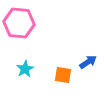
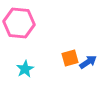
orange square: moved 7 px right, 17 px up; rotated 24 degrees counterclockwise
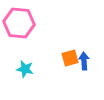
blue arrow: moved 4 px left, 1 px up; rotated 60 degrees counterclockwise
cyan star: rotated 30 degrees counterclockwise
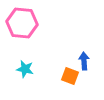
pink hexagon: moved 3 px right
orange square: moved 18 px down; rotated 36 degrees clockwise
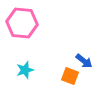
blue arrow: rotated 132 degrees clockwise
cyan star: moved 1 px down; rotated 30 degrees counterclockwise
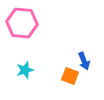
blue arrow: rotated 30 degrees clockwise
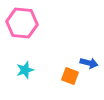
blue arrow: moved 5 px right, 2 px down; rotated 54 degrees counterclockwise
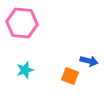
blue arrow: moved 2 px up
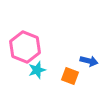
pink hexagon: moved 3 px right, 24 px down; rotated 16 degrees clockwise
cyan star: moved 12 px right
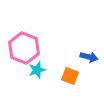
pink hexagon: moved 1 px left, 1 px down
blue arrow: moved 4 px up
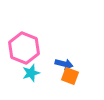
blue arrow: moved 25 px left, 7 px down
cyan star: moved 6 px left, 3 px down
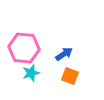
pink hexagon: rotated 16 degrees counterclockwise
blue arrow: moved 10 px up; rotated 48 degrees counterclockwise
